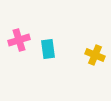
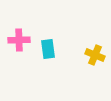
pink cross: rotated 15 degrees clockwise
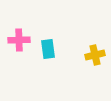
yellow cross: rotated 36 degrees counterclockwise
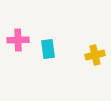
pink cross: moved 1 px left
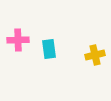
cyan rectangle: moved 1 px right
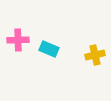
cyan rectangle: rotated 60 degrees counterclockwise
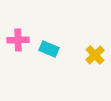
yellow cross: rotated 30 degrees counterclockwise
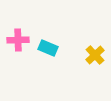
cyan rectangle: moved 1 px left, 1 px up
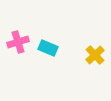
pink cross: moved 2 px down; rotated 15 degrees counterclockwise
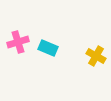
yellow cross: moved 1 px right, 1 px down; rotated 18 degrees counterclockwise
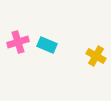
cyan rectangle: moved 1 px left, 3 px up
